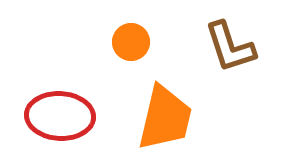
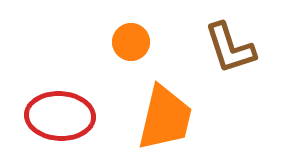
brown L-shape: moved 1 px down
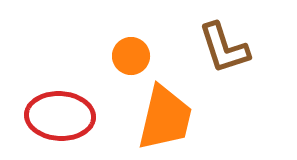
orange circle: moved 14 px down
brown L-shape: moved 6 px left
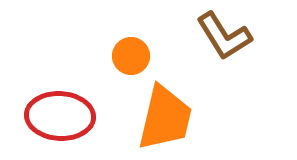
brown L-shape: moved 12 px up; rotated 14 degrees counterclockwise
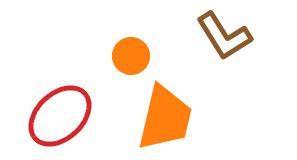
red ellipse: rotated 46 degrees counterclockwise
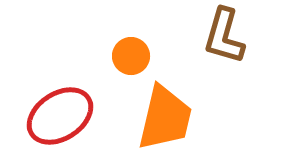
brown L-shape: rotated 48 degrees clockwise
red ellipse: rotated 10 degrees clockwise
